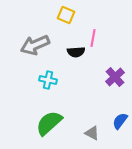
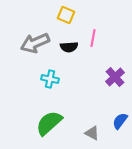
gray arrow: moved 2 px up
black semicircle: moved 7 px left, 5 px up
cyan cross: moved 2 px right, 1 px up
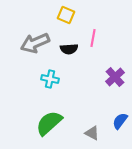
black semicircle: moved 2 px down
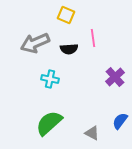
pink line: rotated 18 degrees counterclockwise
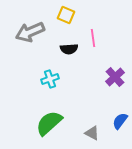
gray arrow: moved 5 px left, 11 px up
cyan cross: rotated 30 degrees counterclockwise
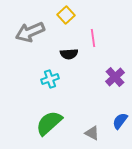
yellow square: rotated 24 degrees clockwise
black semicircle: moved 5 px down
